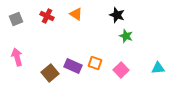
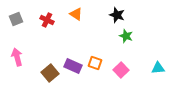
red cross: moved 4 px down
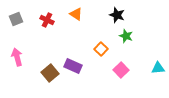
orange square: moved 6 px right, 14 px up; rotated 24 degrees clockwise
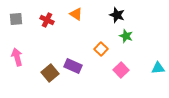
gray square: rotated 16 degrees clockwise
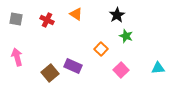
black star: rotated 21 degrees clockwise
gray square: rotated 16 degrees clockwise
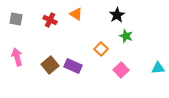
red cross: moved 3 px right
brown square: moved 8 px up
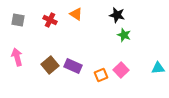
black star: rotated 28 degrees counterclockwise
gray square: moved 2 px right, 1 px down
green star: moved 2 px left, 1 px up
orange square: moved 26 px down; rotated 24 degrees clockwise
